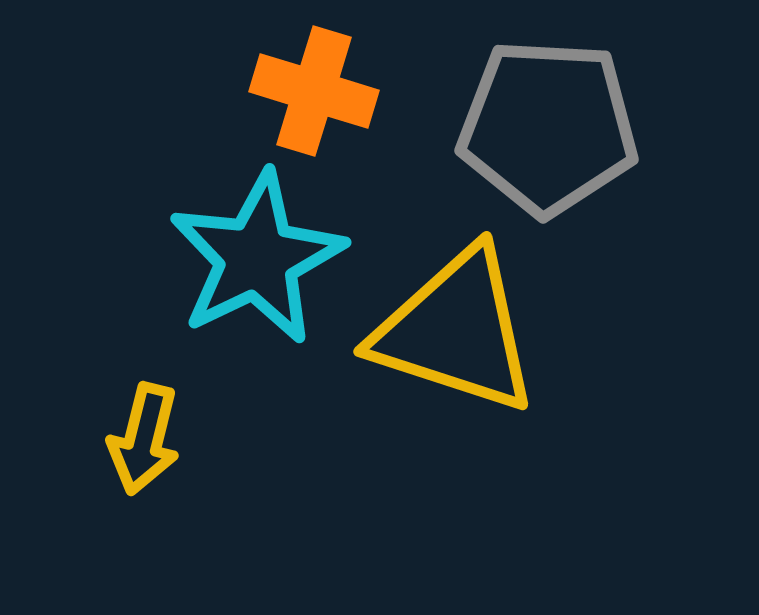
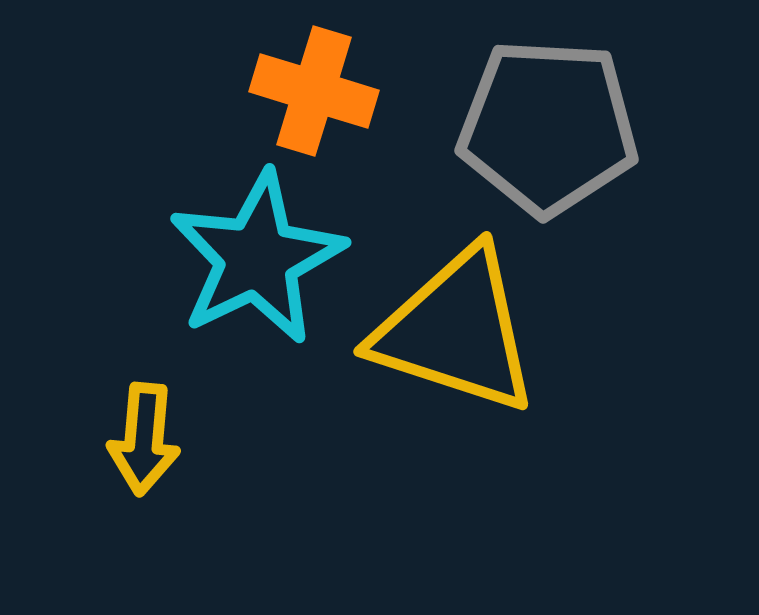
yellow arrow: rotated 9 degrees counterclockwise
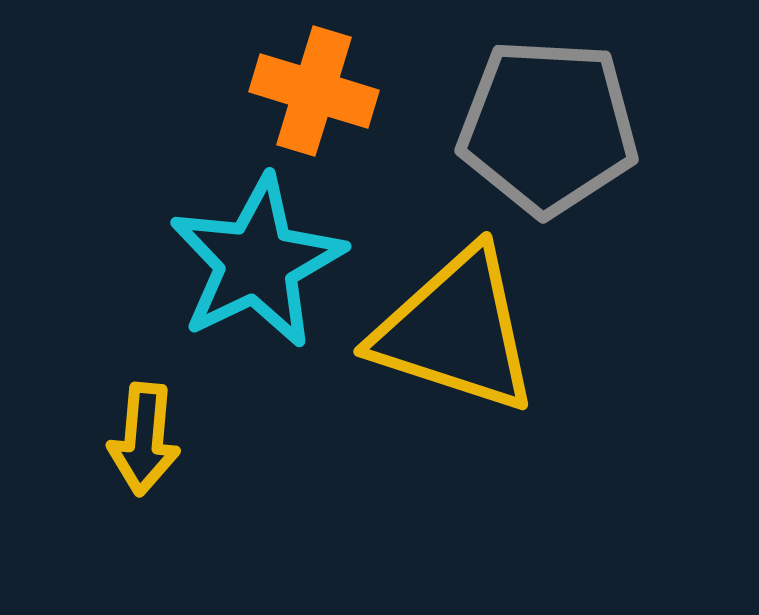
cyan star: moved 4 px down
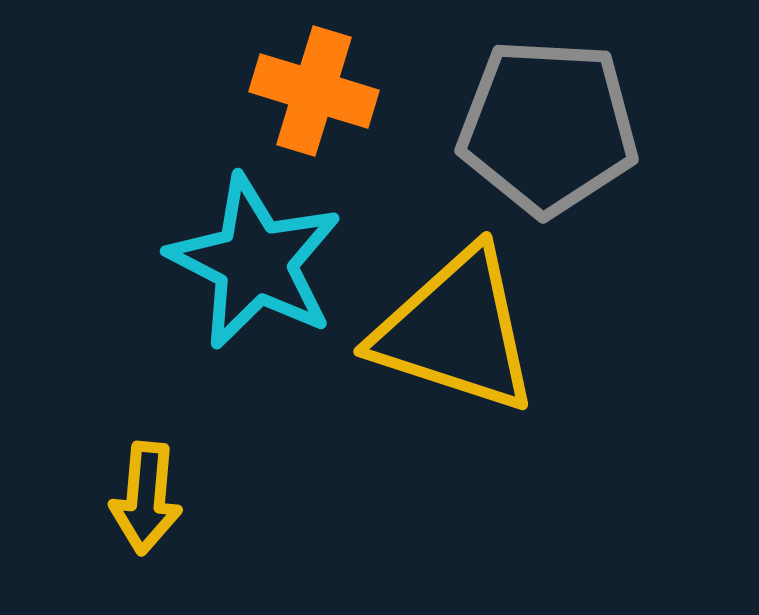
cyan star: moved 2 px left; rotated 19 degrees counterclockwise
yellow arrow: moved 2 px right, 59 px down
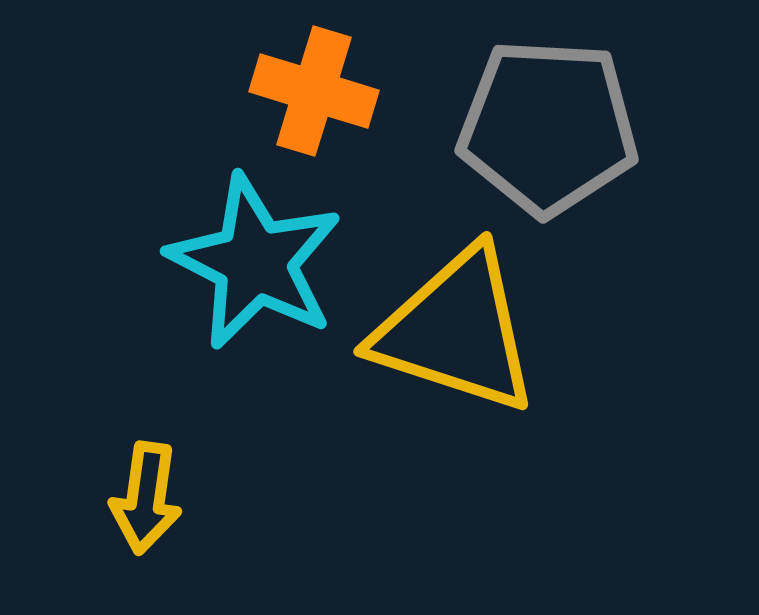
yellow arrow: rotated 3 degrees clockwise
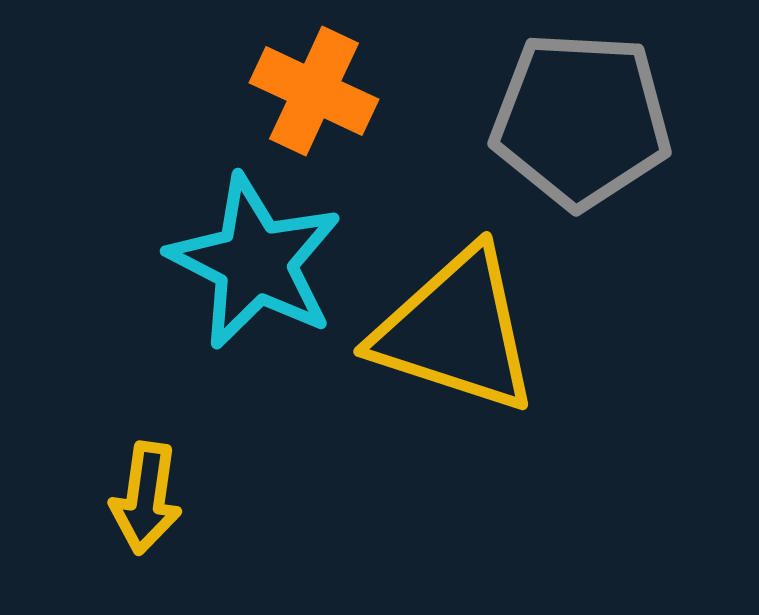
orange cross: rotated 8 degrees clockwise
gray pentagon: moved 33 px right, 7 px up
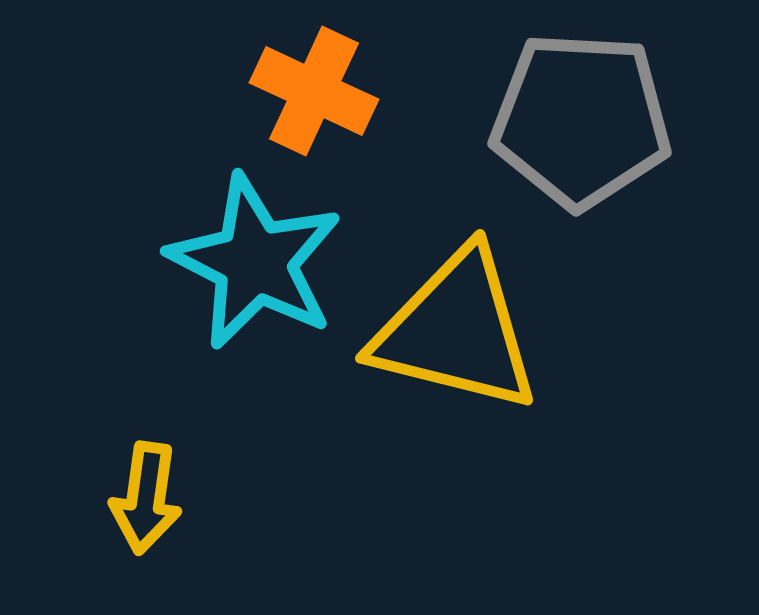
yellow triangle: rotated 4 degrees counterclockwise
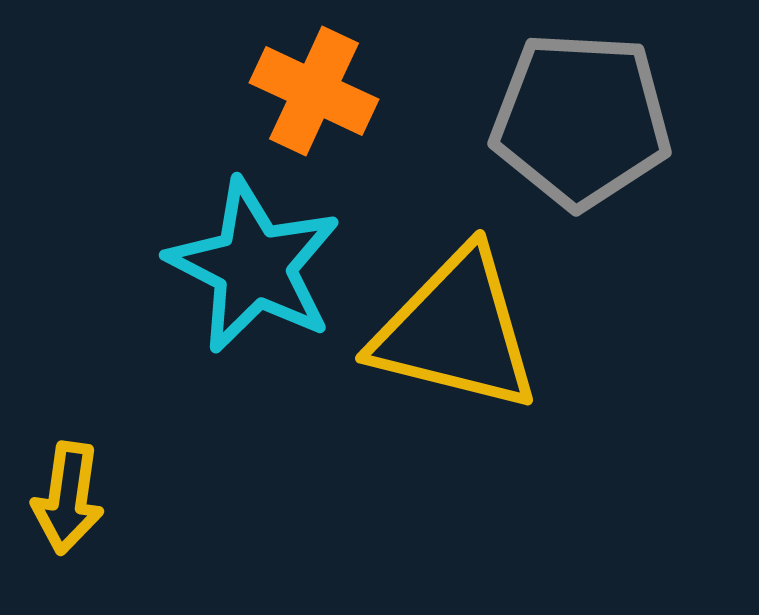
cyan star: moved 1 px left, 4 px down
yellow arrow: moved 78 px left
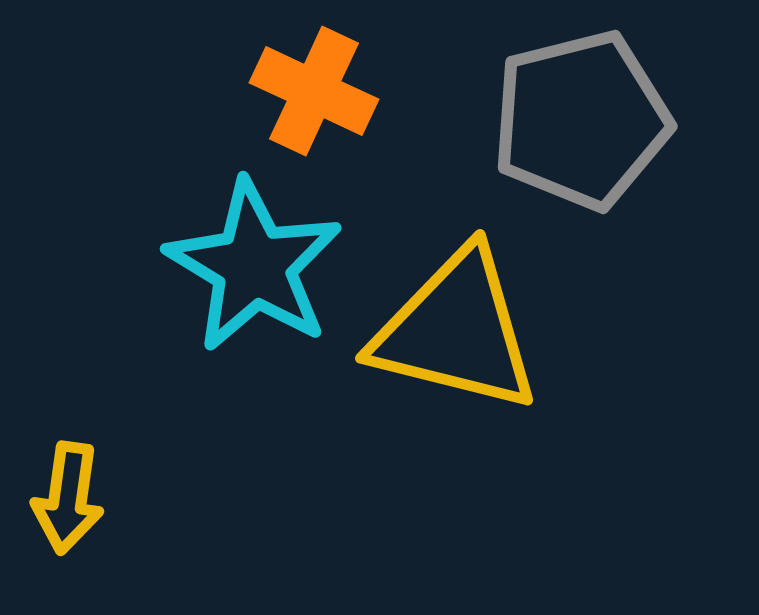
gray pentagon: rotated 17 degrees counterclockwise
cyan star: rotated 4 degrees clockwise
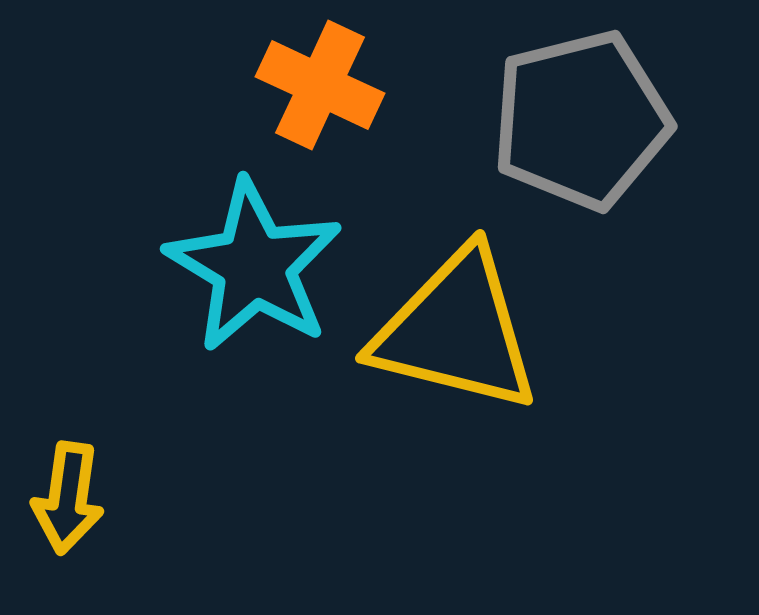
orange cross: moved 6 px right, 6 px up
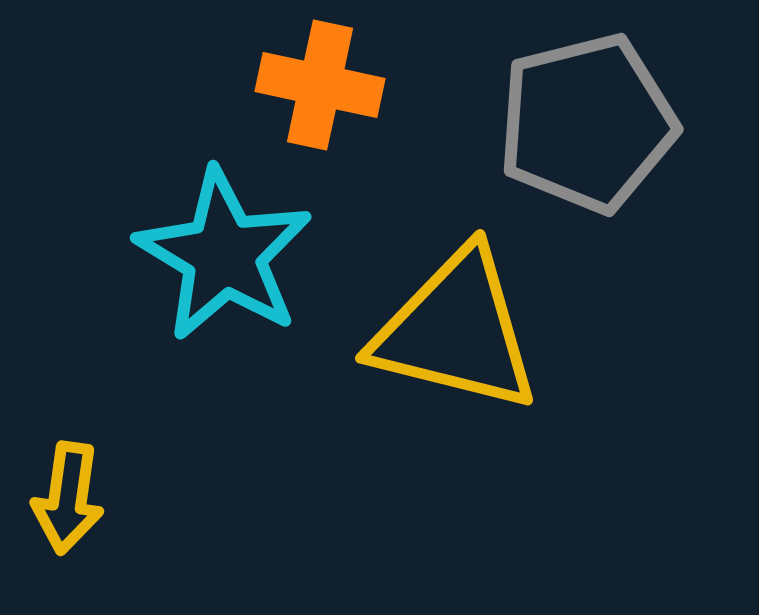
orange cross: rotated 13 degrees counterclockwise
gray pentagon: moved 6 px right, 3 px down
cyan star: moved 30 px left, 11 px up
